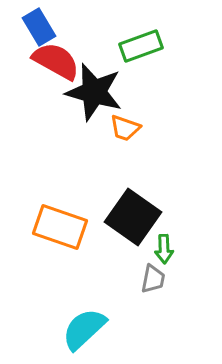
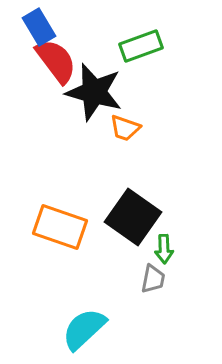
red semicircle: rotated 24 degrees clockwise
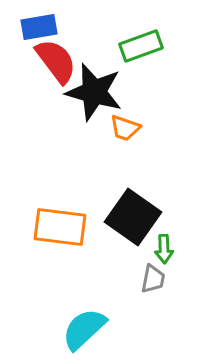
blue rectangle: rotated 69 degrees counterclockwise
orange rectangle: rotated 12 degrees counterclockwise
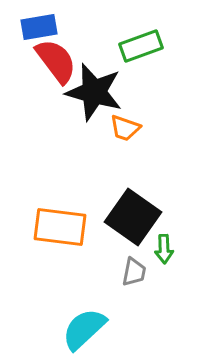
gray trapezoid: moved 19 px left, 7 px up
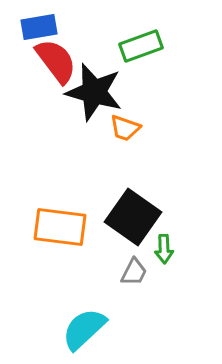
gray trapezoid: rotated 16 degrees clockwise
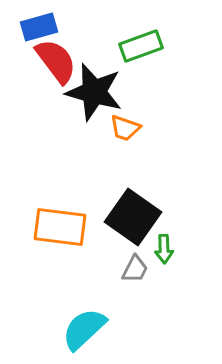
blue rectangle: rotated 6 degrees counterclockwise
gray trapezoid: moved 1 px right, 3 px up
